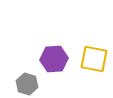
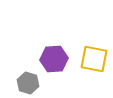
gray hexagon: moved 1 px right, 1 px up
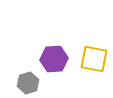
gray hexagon: rotated 25 degrees clockwise
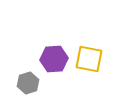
yellow square: moved 5 px left
